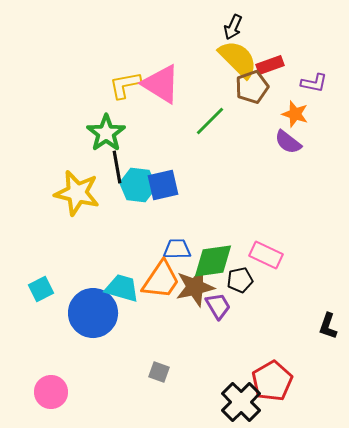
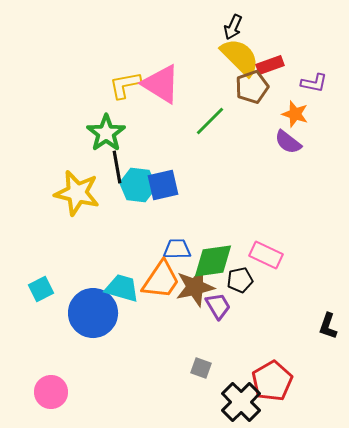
yellow semicircle: moved 2 px right, 2 px up
gray square: moved 42 px right, 4 px up
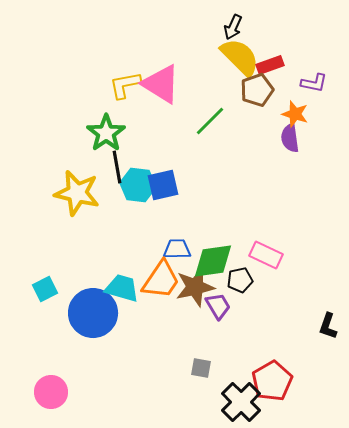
brown pentagon: moved 5 px right, 3 px down
purple semicircle: moved 2 px right, 4 px up; rotated 44 degrees clockwise
cyan square: moved 4 px right
gray square: rotated 10 degrees counterclockwise
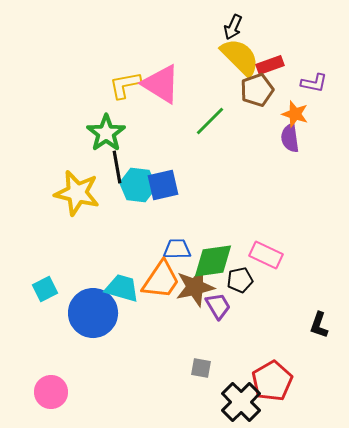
black L-shape: moved 9 px left, 1 px up
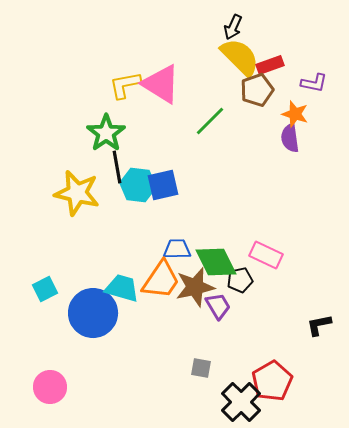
green diamond: moved 3 px right, 1 px down; rotated 72 degrees clockwise
black L-shape: rotated 60 degrees clockwise
pink circle: moved 1 px left, 5 px up
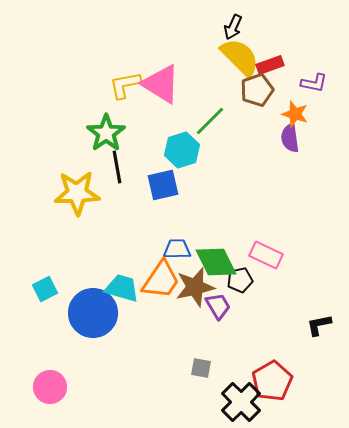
cyan hexagon: moved 44 px right, 35 px up; rotated 24 degrees counterclockwise
yellow star: rotated 15 degrees counterclockwise
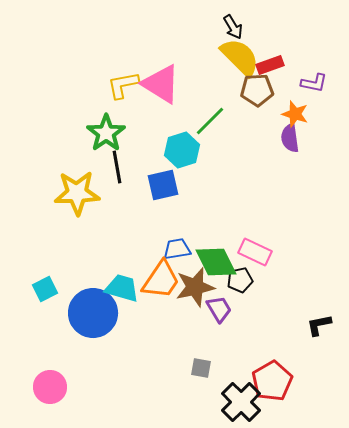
black arrow: rotated 55 degrees counterclockwise
yellow L-shape: moved 2 px left
brown pentagon: rotated 16 degrees clockwise
blue trapezoid: rotated 8 degrees counterclockwise
pink rectangle: moved 11 px left, 3 px up
purple trapezoid: moved 1 px right, 3 px down
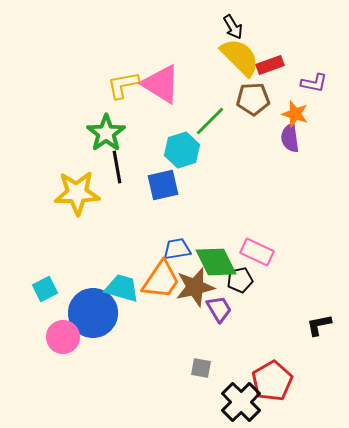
brown pentagon: moved 4 px left, 9 px down
pink rectangle: moved 2 px right
pink circle: moved 13 px right, 50 px up
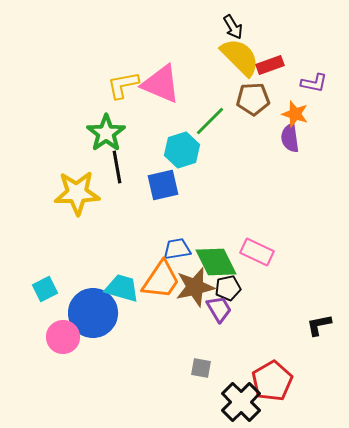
pink triangle: rotated 9 degrees counterclockwise
black pentagon: moved 12 px left, 8 px down
